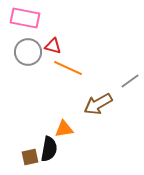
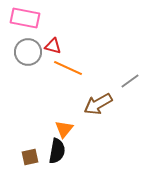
orange triangle: rotated 42 degrees counterclockwise
black semicircle: moved 8 px right, 2 px down
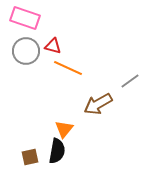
pink rectangle: rotated 8 degrees clockwise
gray circle: moved 2 px left, 1 px up
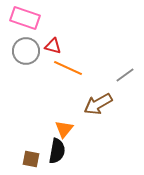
gray line: moved 5 px left, 6 px up
brown square: moved 1 px right, 2 px down; rotated 24 degrees clockwise
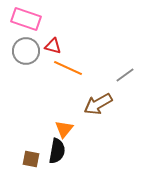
pink rectangle: moved 1 px right, 1 px down
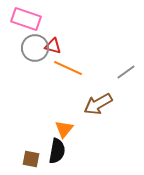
gray circle: moved 9 px right, 3 px up
gray line: moved 1 px right, 3 px up
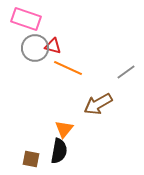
black semicircle: moved 2 px right
